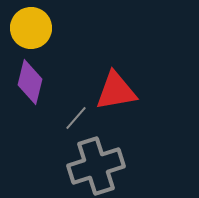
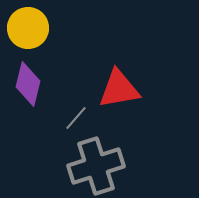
yellow circle: moved 3 px left
purple diamond: moved 2 px left, 2 px down
red triangle: moved 3 px right, 2 px up
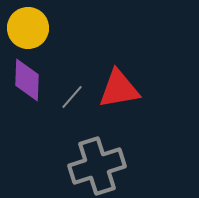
purple diamond: moved 1 px left, 4 px up; rotated 12 degrees counterclockwise
gray line: moved 4 px left, 21 px up
gray cross: moved 1 px right
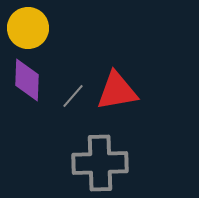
red triangle: moved 2 px left, 2 px down
gray line: moved 1 px right, 1 px up
gray cross: moved 3 px right, 3 px up; rotated 16 degrees clockwise
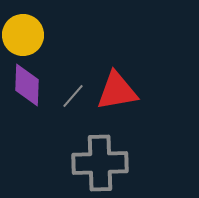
yellow circle: moved 5 px left, 7 px down
purple diamond: moved 5 px down
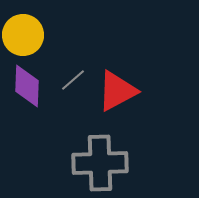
purple diamond: moved 1 px down
red triangle: rotated 18 degrees counterclockwise
gray line: moved 16 px up; rotated 8 degrees clockwise
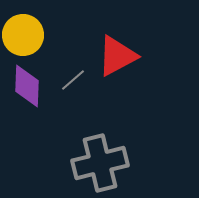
red triangle: moved 35 px up
gray cross: rotated 12 degrees counterclockwise
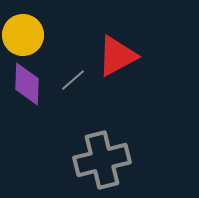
purple diamond: moved 2 px up
gray cross: moved 2 px right, 3 px up
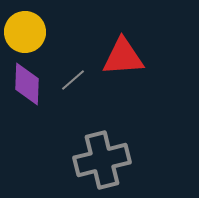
yellow circle: moved 2 px right, 3 px up
red triangle: moved 6 px right, 1 px down; rotated 24 degrees clockwise
